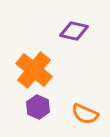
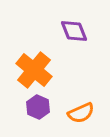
purple diamond: rotated 56 degrees clockwise
orange semicircle: moved 4 px left, 1 px up; rotated 48 degrees counterclockwise
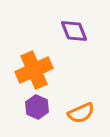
orange cross: rotated 27 degrees clockwise
purple hexagon: moved 1 px left
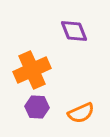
orange cross: moved 2 px left
purple hexagon: rotated 20 degrees counterclockwise
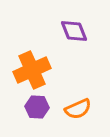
orange semicircle: moved 3 px left, 4 px up
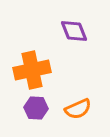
orange cross: rotated 12 degrees clockwise
purple hexagon: moved 1 px left, 1 px down
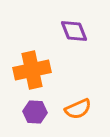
purple hexagon: moved 1 px left, 4 px down
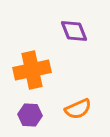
purple hexagon: moved 5 px left, 3 px down
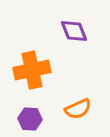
purple hexagon: moved 4 px down
